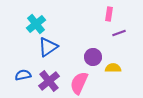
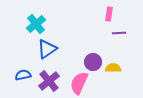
purple line: rotated 16 degrees clockwise
blue triangle: moved 1 px left, 2 px down
purple circle: moved 5 px down
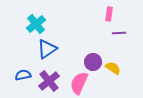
yellow semicircle: rotated 35 degrees clockwise
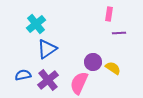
purple cross: moved 1 px left, 1 px up
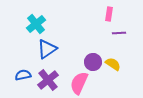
yellow semicircle: moved 4 px up
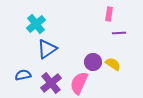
purple cross: moved 3 px right, 3 px down
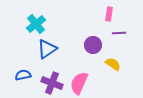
purple circle: moved 17 px up
purple cross: moved 1 px right; rotated 30 degrees counterclockwise
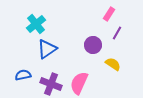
pink rectangle: rotated 24 degrees clockwise
purple line: moved 2 px left; rotated 56 degrees counterclockwise
purple cross: moved 1 px left, 1 px down
